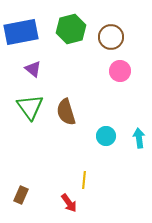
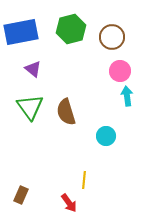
brown circle: moved 1 px right
cyan arrow: moved 12 px left, 42 px up
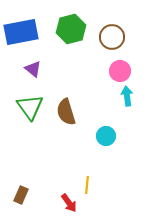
yellow line: moved 3 px right, 5 px down
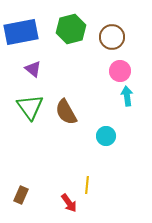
brown semicircle: rotated 12 degrees counterclockwise
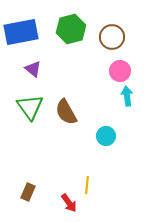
brown rectangle: moved 7 px right, 3 px up
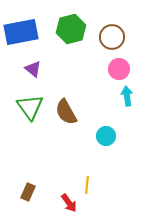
pink circle: moved 1 px left, 2 px up
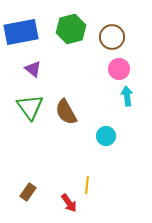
brown rectangle: rotated 12 degrees clockwise
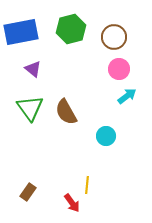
brown circle: moved 2 px right
cyan arrow: rotated 60 degrees clockwise
green triangle: moved 1 px down
red arrow: moved 3 px right
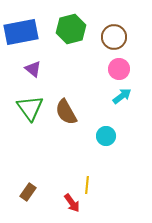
cyan arrow: moved 5 px left
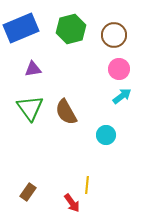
blue rectangle: moved 4 px up; rotated 12 degrees counterclockwise
brown circle: moved 2 px up
purple triangle: rotated 48 degrees counterclockwise
cyan circle: moved 1 px up
